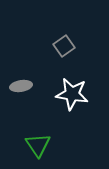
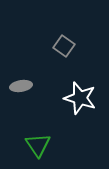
gray square: rotated 20 degrees counterclockwise
white star: moved 8 px right, 4 px down; rotated 8 degrees clockwise
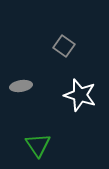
white star: moved 3 px up
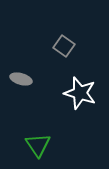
gray ellipse: moved 7 px up; rotated 25 degrees clockwise
white star: moved 2 px up
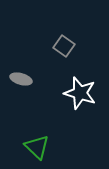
green triangle: moved 1 px left, 2 px down; rotated 12 degrees counterclockwise
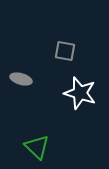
gray square: moved 1 px right, 5 px down; rotated 25 degrees counterclockwise
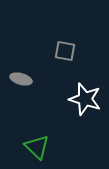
white star: moved 5 px right, 6 px down
